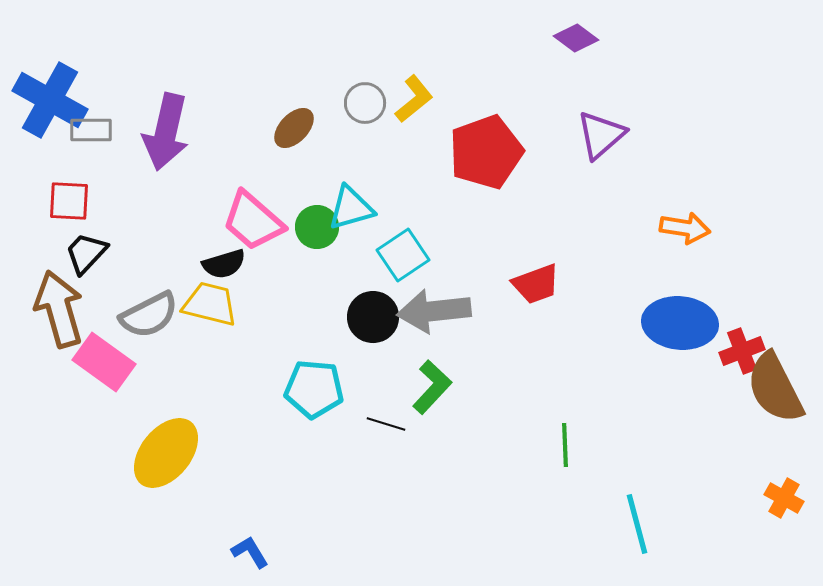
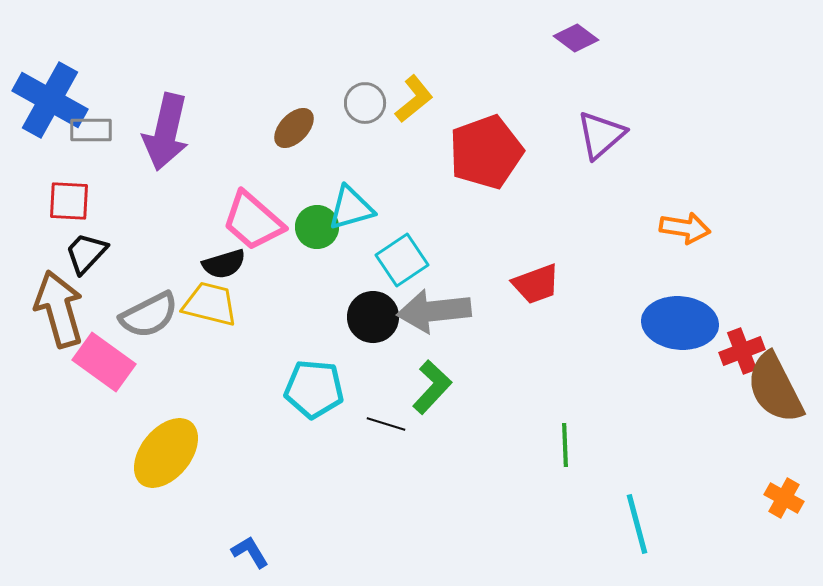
cyan square: moved 1 px left, 5 px down
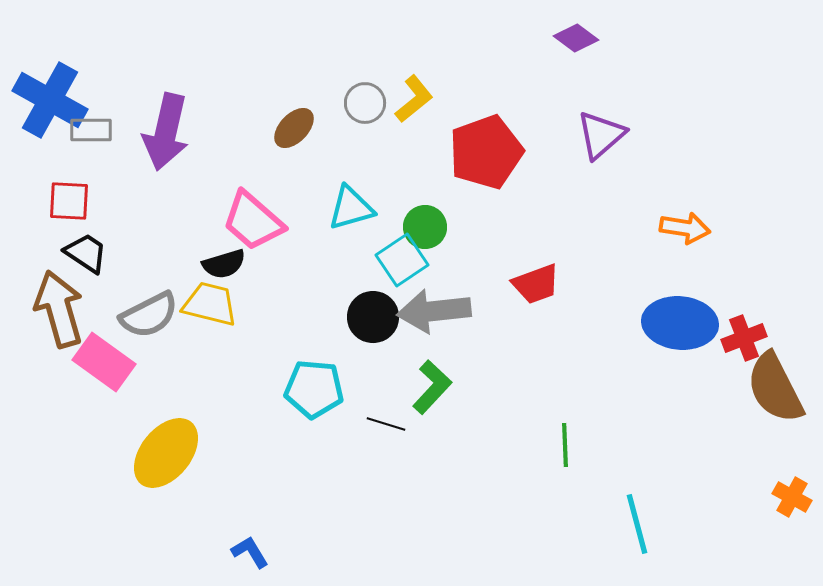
green circle: moved 108 px right
black trapezoid: rotated 81 degrees clockwise
red cross: moved 2 px right, 13 px up
orange cross: moved 8 px right, 1 px up
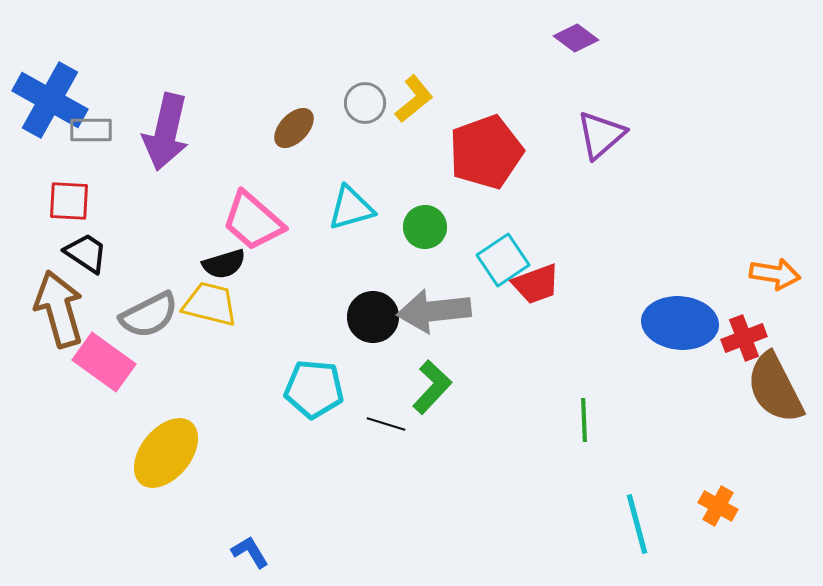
orange arrow: moved 90 px right, 46 px down
cyan square: moved 101 px right
green line: moved 19 px right, 25 px up
orange cross: moved 74 px left, 9 px down
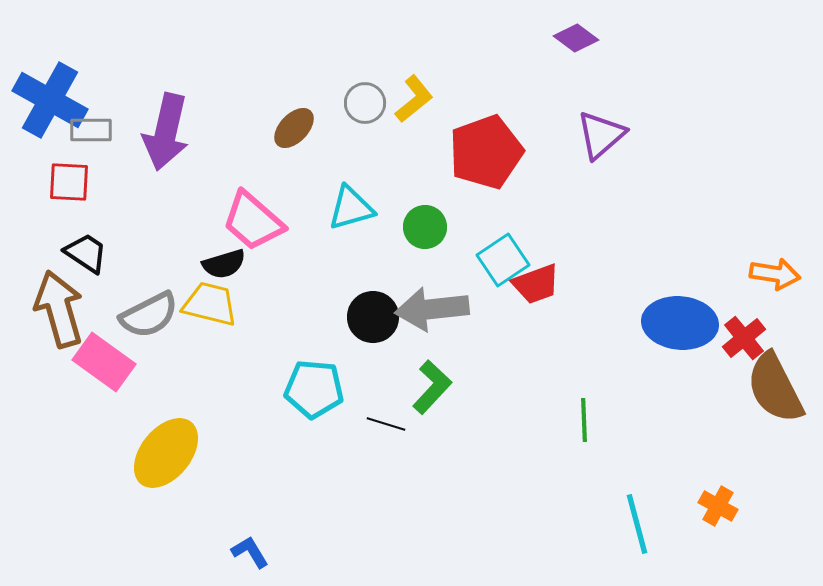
red square: moved 19 px up
gray arrow: moved 2 px left, 2 px up
red cross: rotated 18 degrees counterclockwise
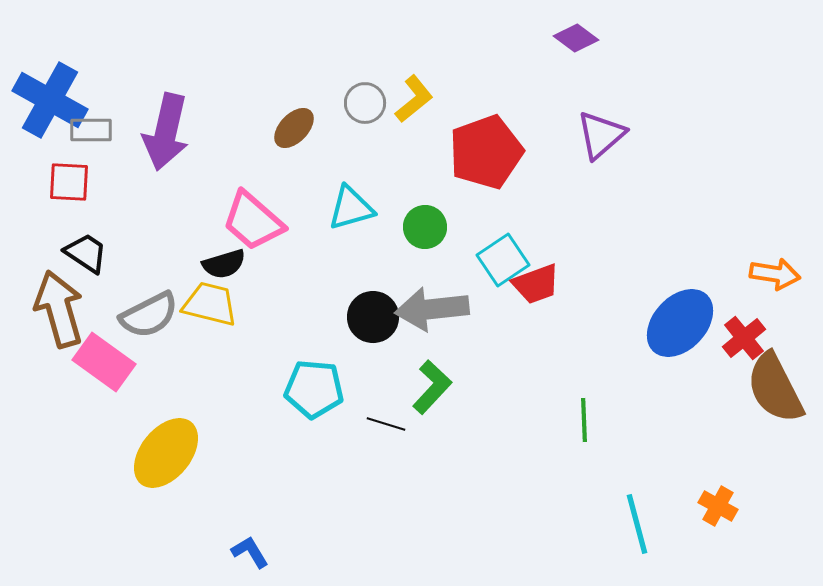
blue ellipse: rotated 52 degrees counterclockwise
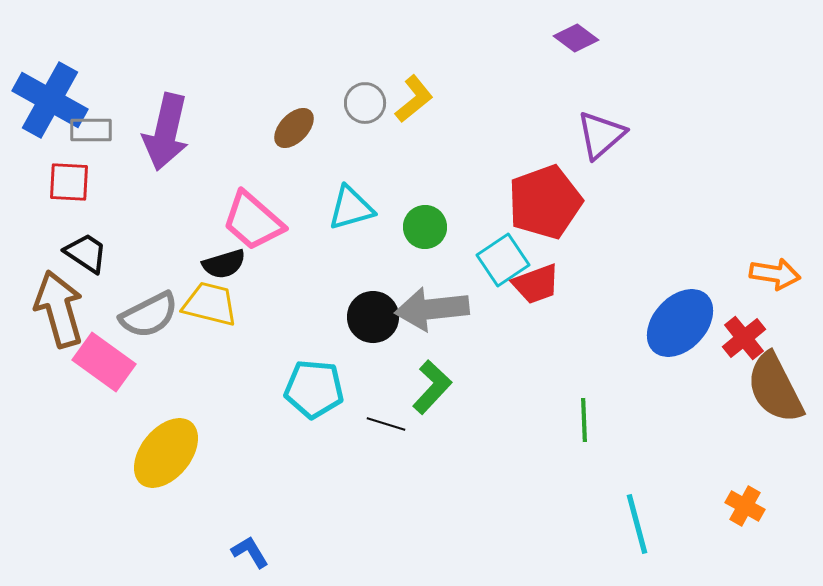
red pentagon: moved 59 px right, 50 px down
orange cross: moved 27 px right
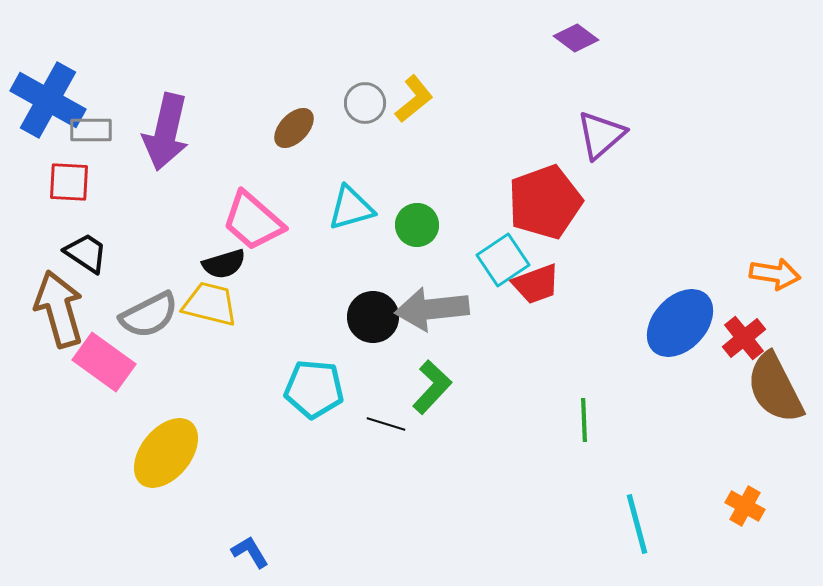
blue cross: moved 2 px left
green circle: moved 8 px left, 2 px up
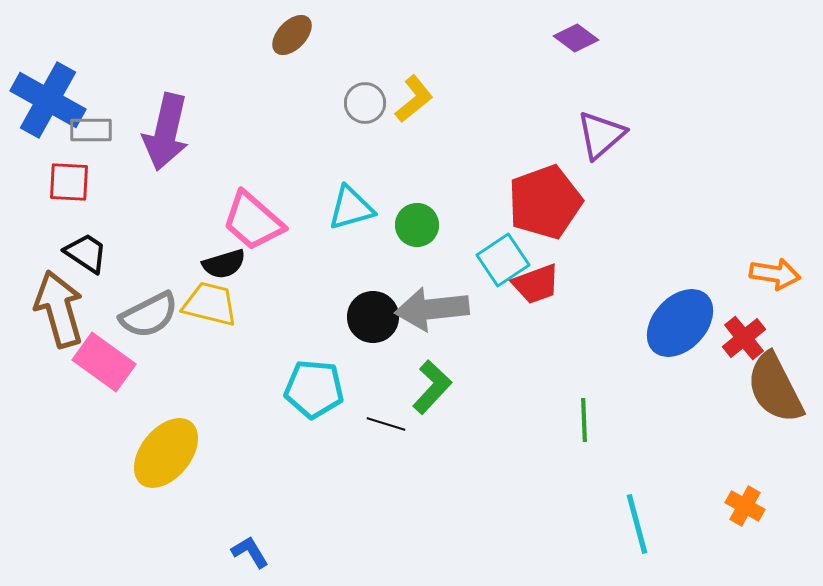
brown ellipse: moved 2 px left, 93 px up
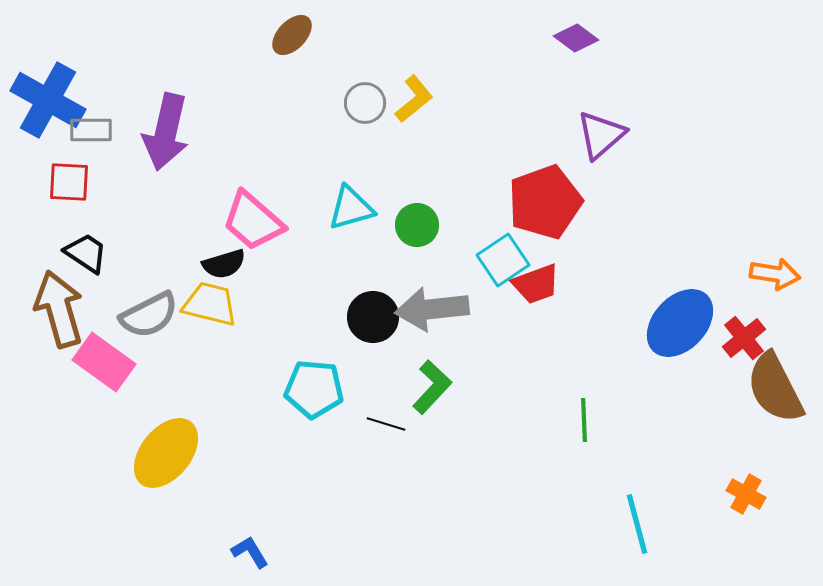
orange cross: moved 1 px right, 12 px up
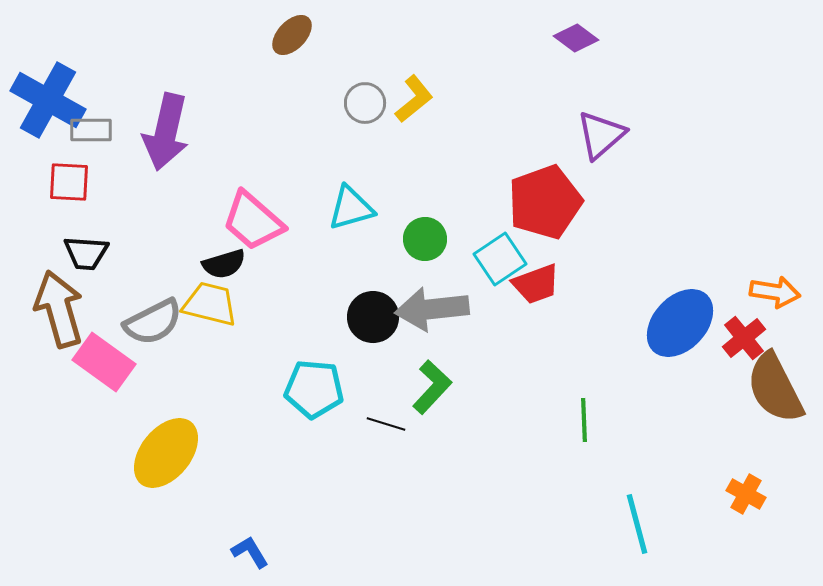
green circle: moved 8 px right, 14 px down
black trapezoid: rotated 150 degrees clockwise
cyan square: moved 3 px left, 1 px up
orange arrow: moved 18 px down
gray semicircle: moved 4 px right, 7 px down
